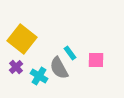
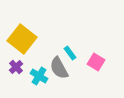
pink square: moved 2 px down; rotated 30 degrees clockwise
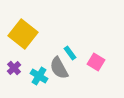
yellow square: moved 1 px right, 5 px up
purple cross: moved 2 px left, 1 px down
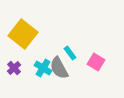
cyan cross: moved 4 px right, 8 px up
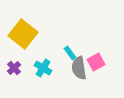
pink square: rotated 30 degrees clockwise
gray semicircle: moved 20 px right; rotated 20 degrees clockwise
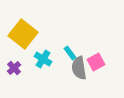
cyan cross: moved 9 px up
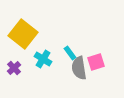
pink square: rotated 12 degrees clockwise
